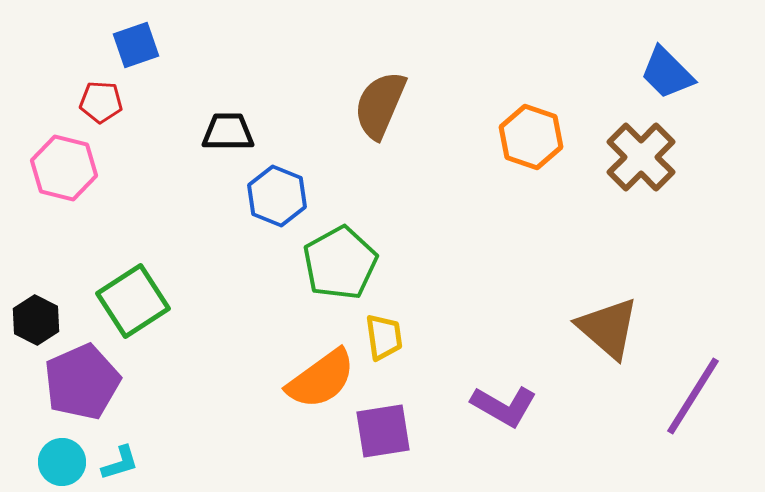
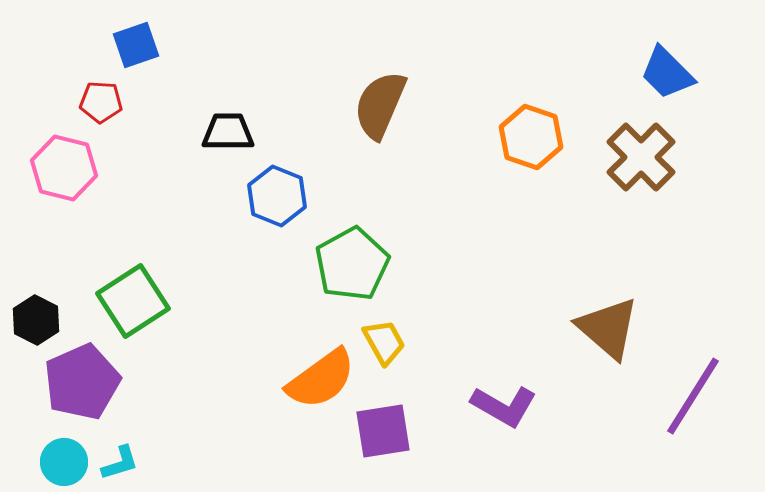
green pentagon: moved 12 px right, 1 px down
yellow trapezoid: moved 5 px down; rotated 21 degrees counterclockwise
cyan circle: moved 2 px right
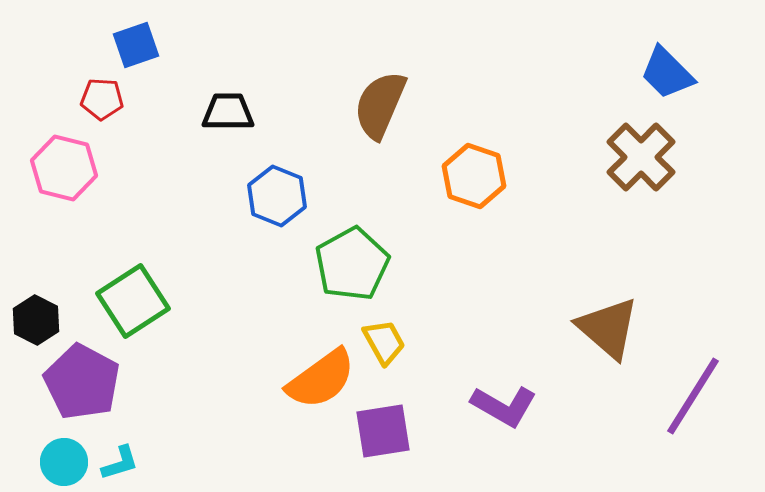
red pentagon: moved 1 px right, 3 px up
black trapezoid: moved 20 px up
orange hexagon: moved 57 px left, 39 px down
purple pentagon: rotated 20 degrees counterclockwise
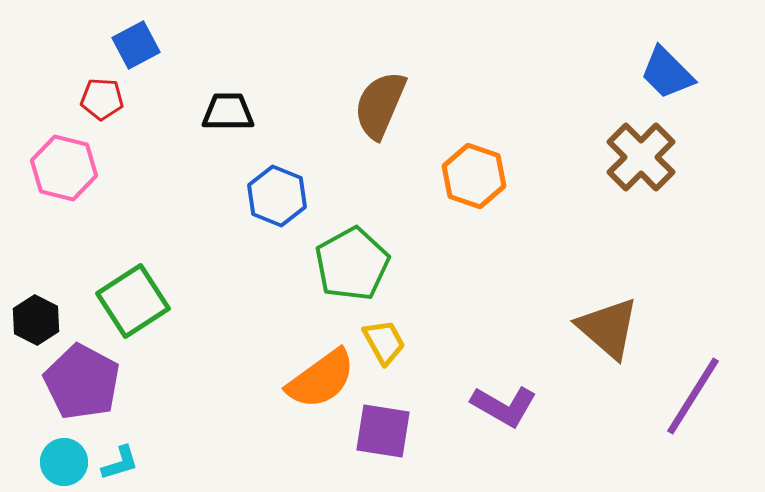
blue square: rotated 9 degrees counterclockwise
purple square: rotated 18 degrees clockwise
